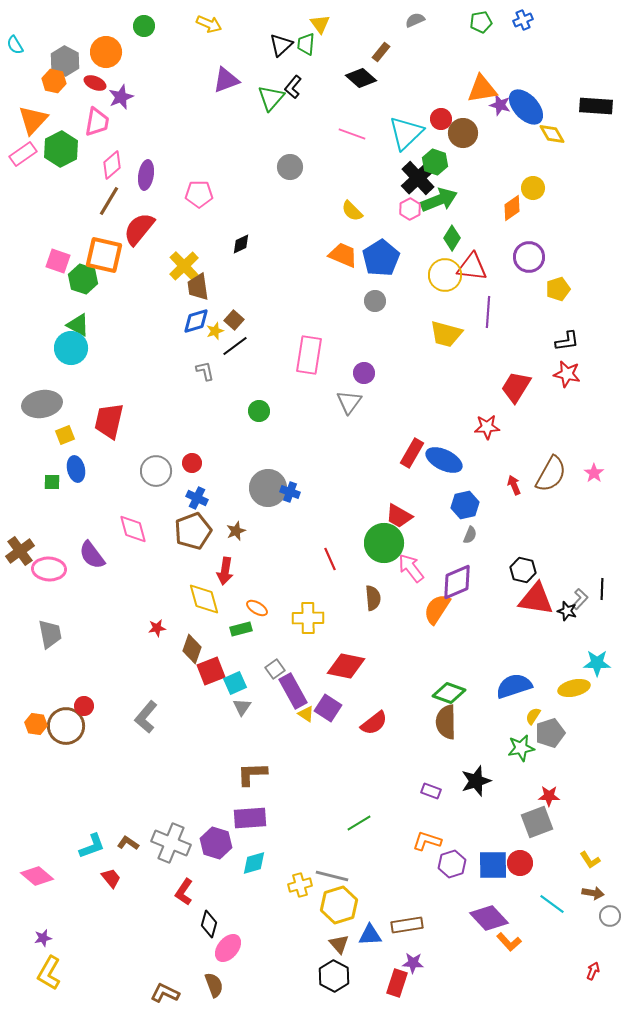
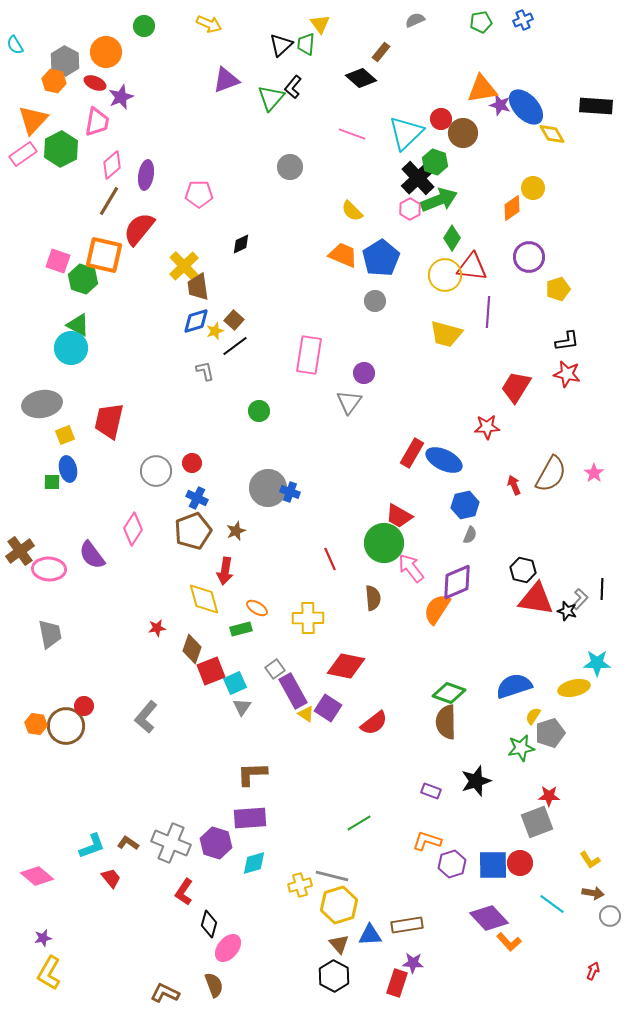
blue ellipse at (76, 469): moved 8 px left
pink diamond at (133, 529): rotated 48 degrees clockwise
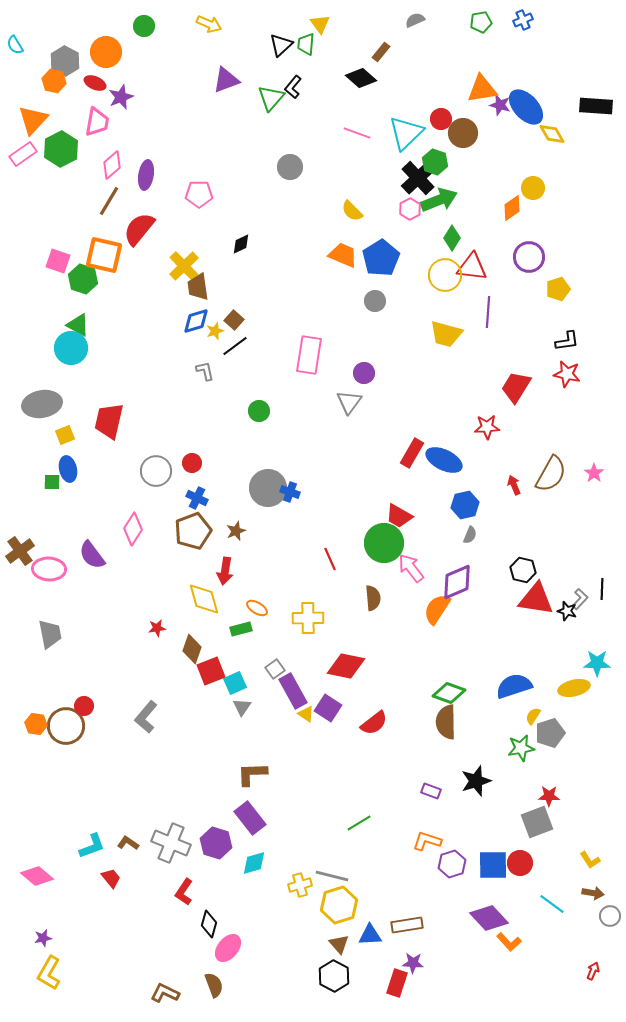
pink line at (352, 134): moved 5 px right, 1 px up
purple rectangle at (250, 818): rotated 56 degrees clockwise
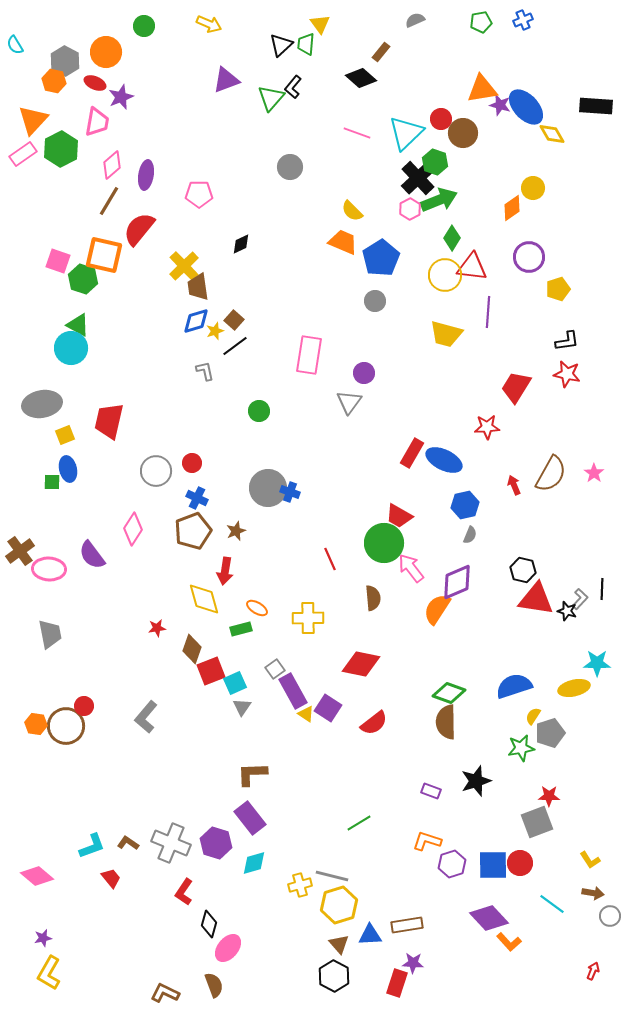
orange trapezoid at (343, 255): moved 13 px up
red diamond at (346, 666): moved 15 px right, 2 px up
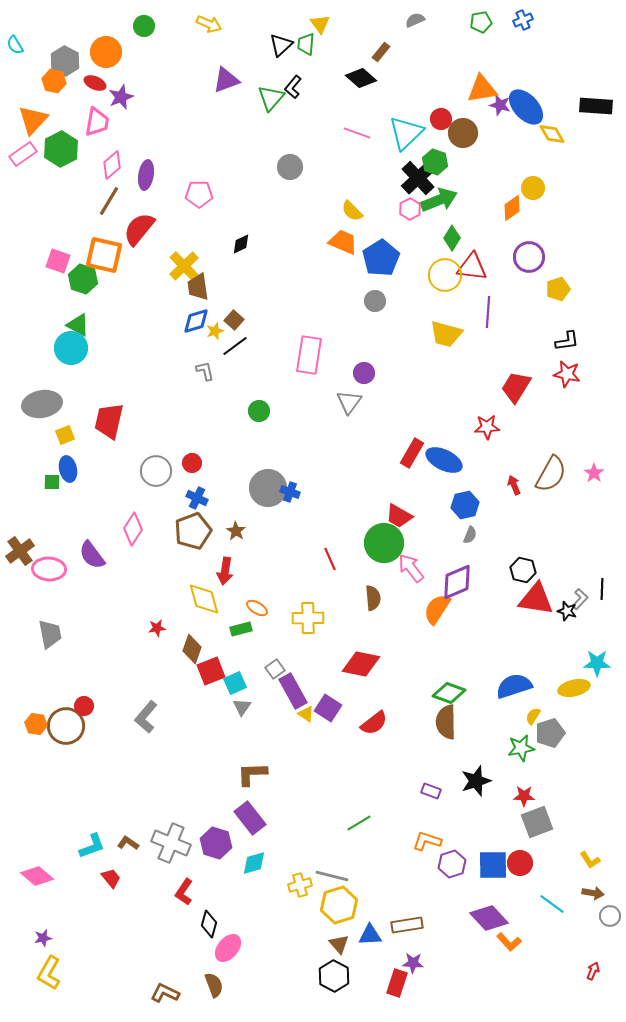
brown star at (236, 531): rotated 18 degrees counterclockwise
red star at (549, 796): moved 25 px left
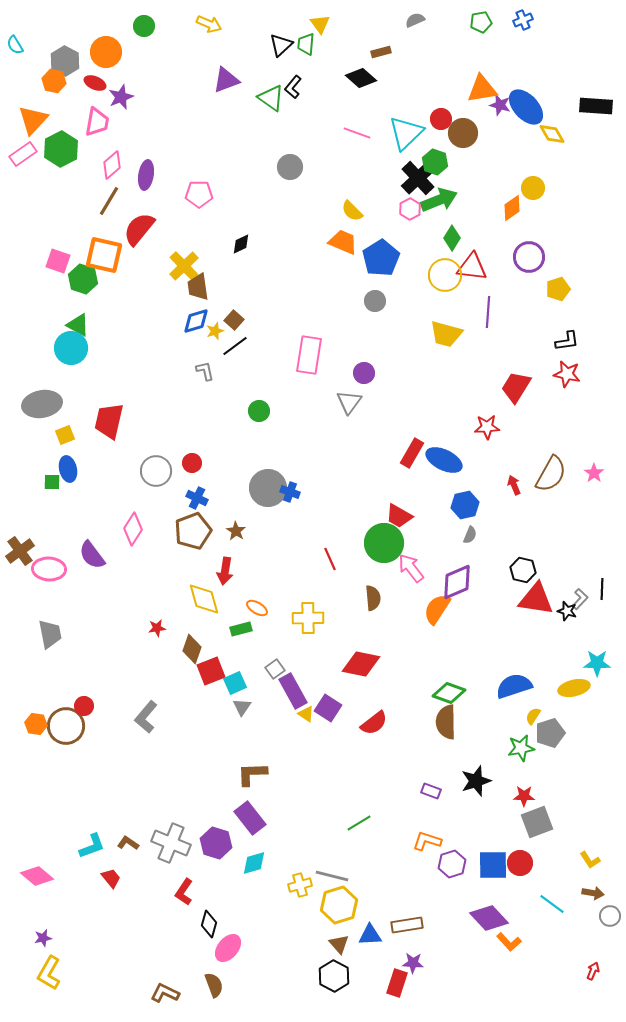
brown rectangle at (381, 52): rotated 36 degrees clockwise
green triangle at (271, 98): rotated 36 degrees counterclockwise
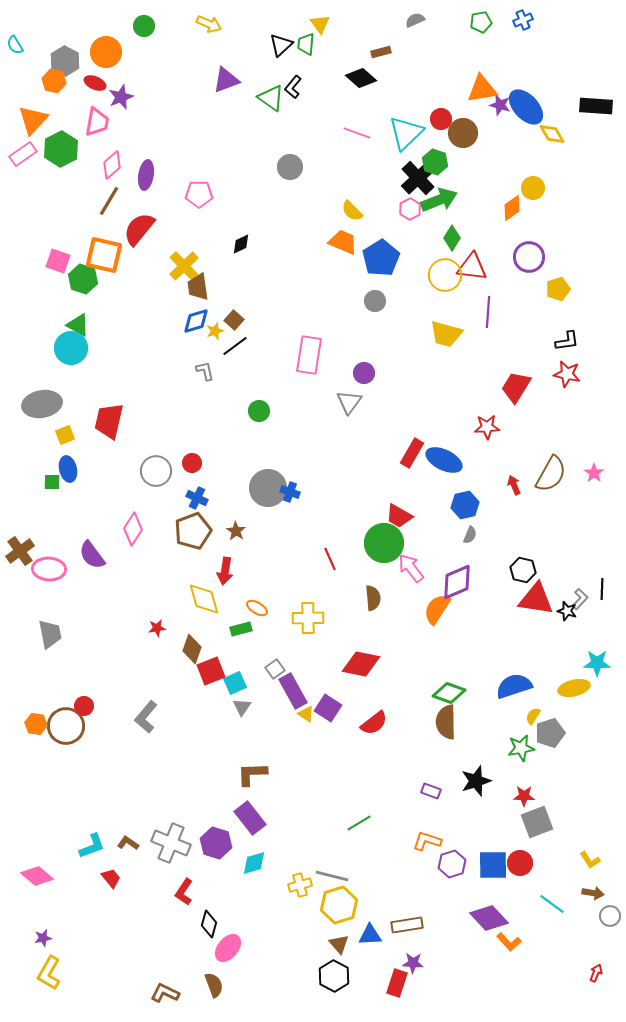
red arrow at (593, 971): moved 3 px right, 2 px down
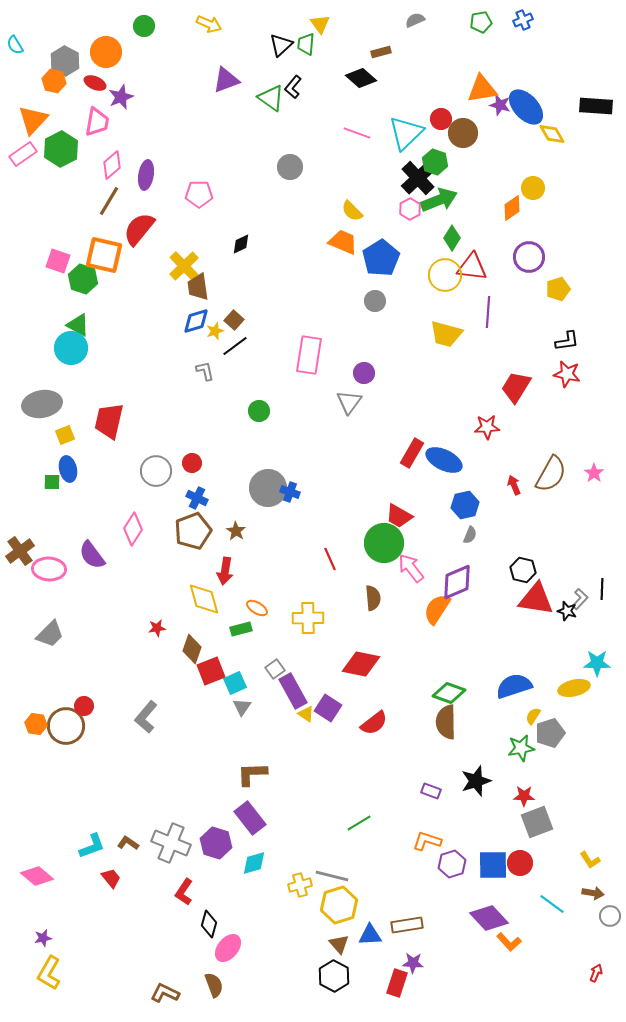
gray trapezoid at (50, 634): rotated 56 degrees clockwise
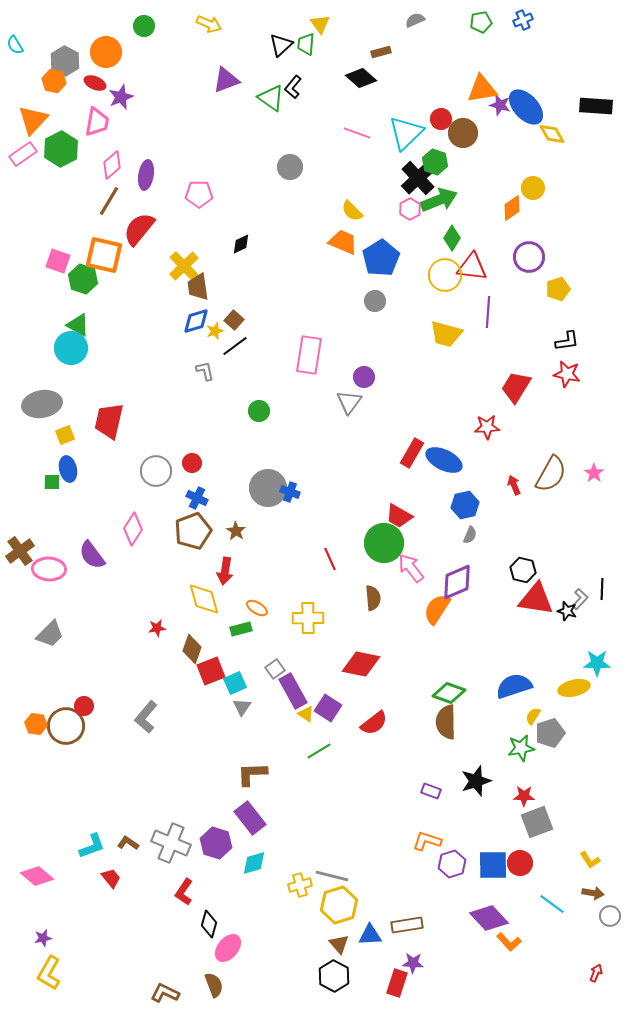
purple circle at (364, 373): moved 4 px down
green line at (359, 823): moved 40 px left, 72 px up
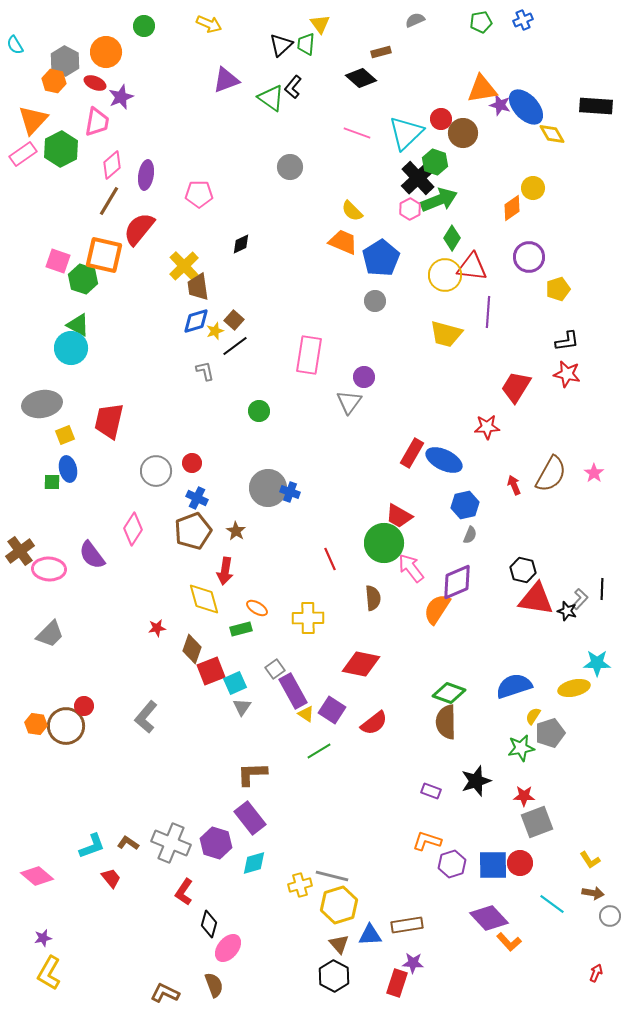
purple square at (328, 708): moved 4 px right, 2 px down
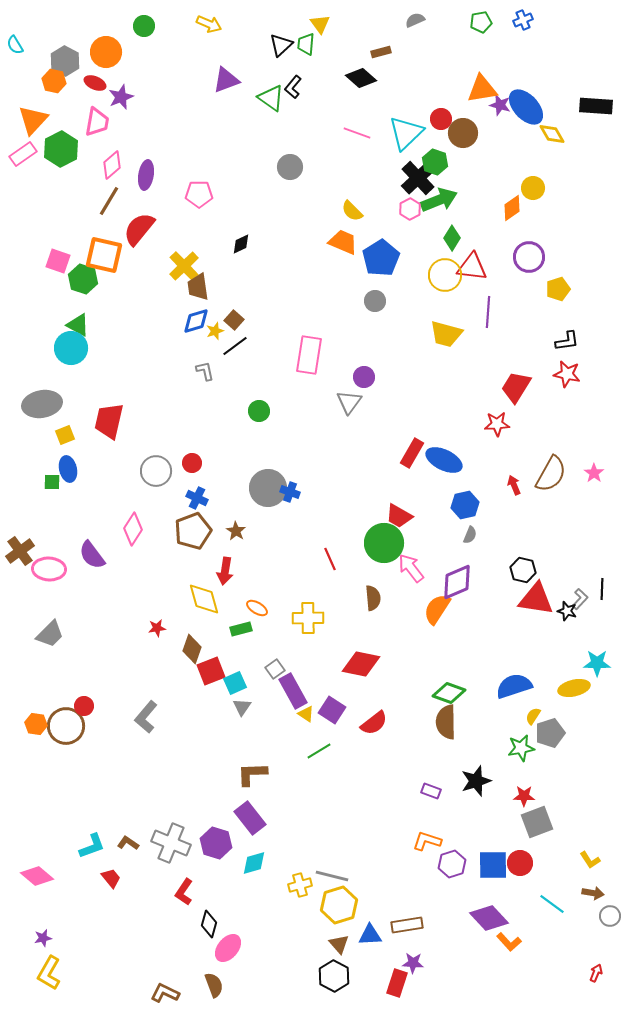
red star at (487, 427): moved 10 px right, 3 px up
